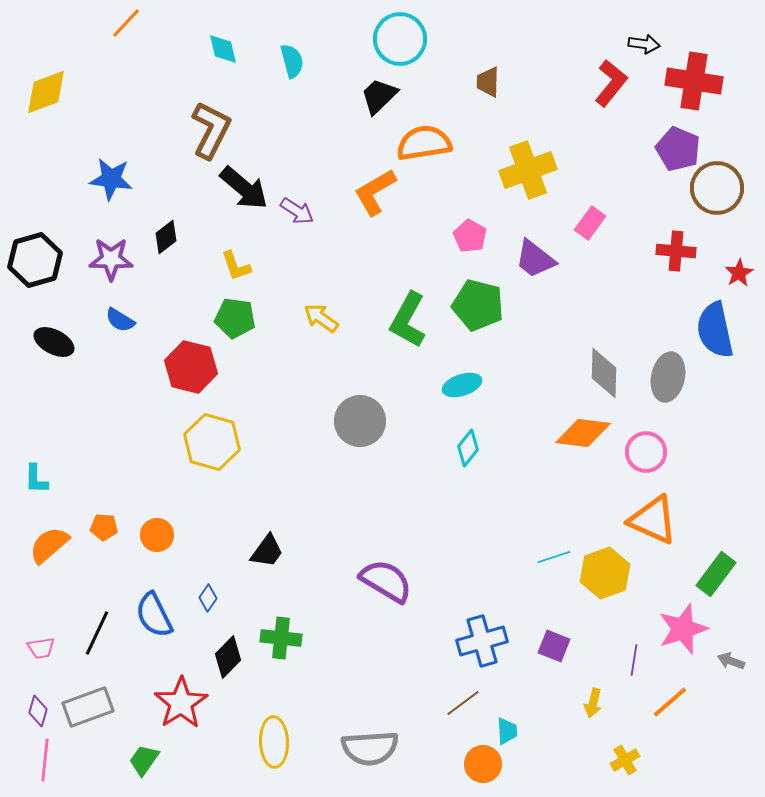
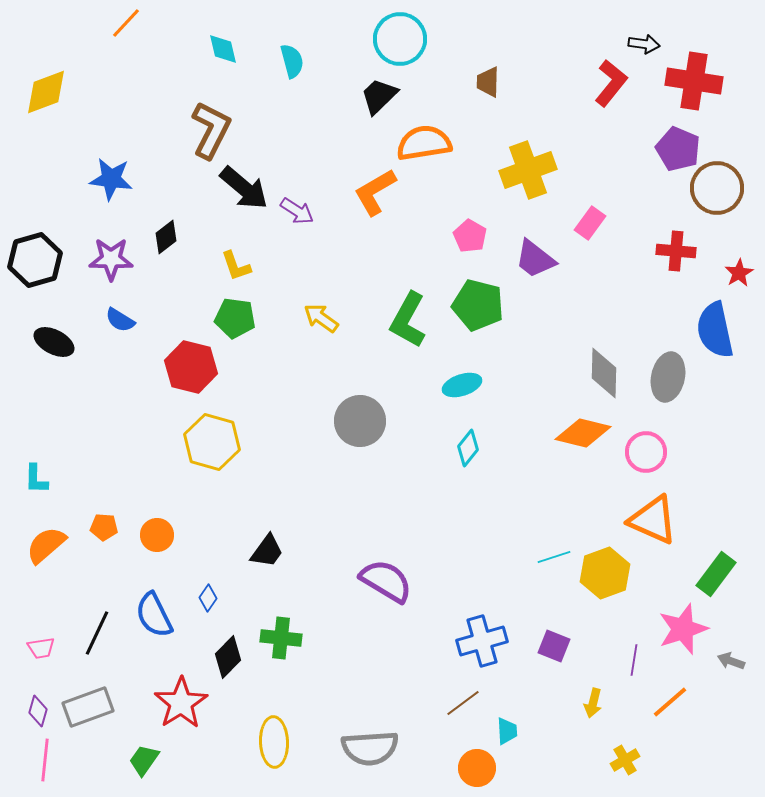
orange diamond at (583, 433): rotated 6 degrees clockwise
orange semicircle at (49, 545): moved 3 px left
orange circle at (483, 764): moved 6 px left, 4 px down
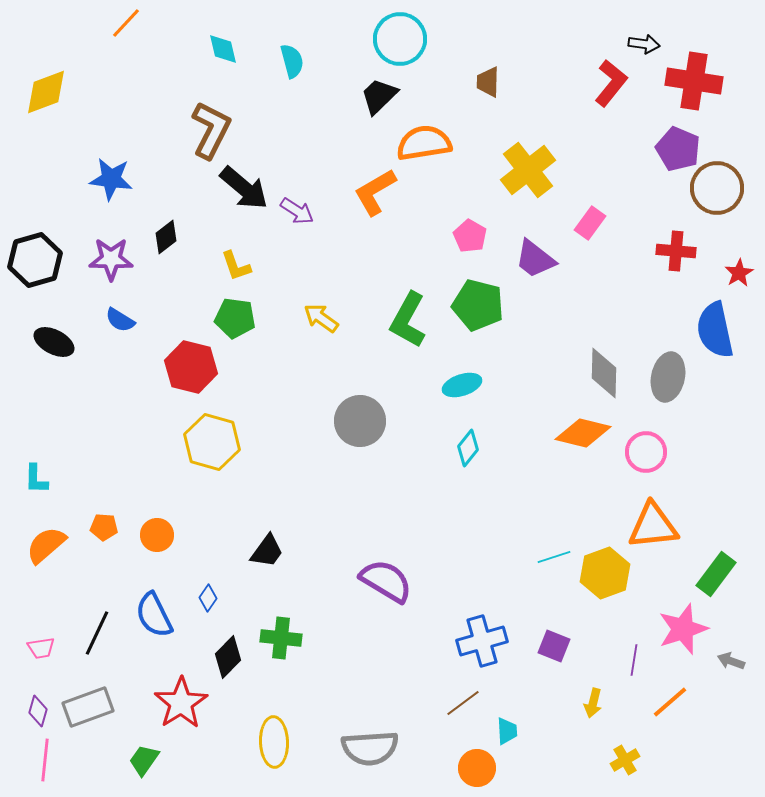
yellow cross at (528, 170): rotated 18 degrees counterclockwise
orange triangle at (653, 520): moved 6 px down; rotated 30 degrees counterclockwise
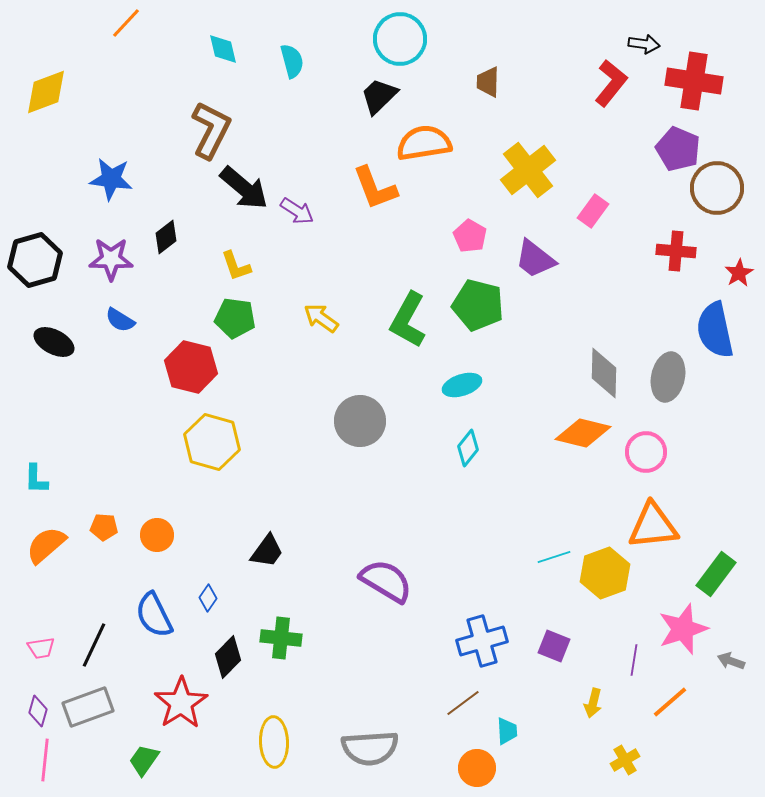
orange L-shape at (375, 192): moved 4 px up; rotated 81 degrees counterclockwise
pink rectangle at (590, 223): moved 3 px right, 12 px up
black line at (97, 633): moved 3 px left, 12 px down
